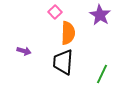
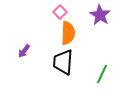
pink square: moved 5 px right
purple arrow: rotated 112 degrees clockwise
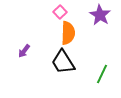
black trapezoid: rotated 36 degrees counterclockwise
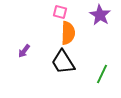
pink square: rotated 32 degrees counterclockwise
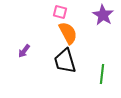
purple star: moved 3 px right
orange semicircle: rotated 30 degrees counterclockwise
black trapezoid: moved 2 px right, 1 px up; rotated 16 degrees clockwise
green line: rotated 18 degrees counterclockwise
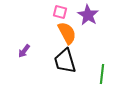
purple star: moved 15 px left
orange semicircle: moved 1 px left
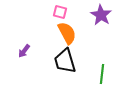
purple star: moved 13 px right
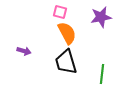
purple star: moved 2 px down; rotated 30 degrees clockwise
purple arrow: rotated 112 degrees counterclockwise
black trapezoid: moved 1 px right, 1 px down
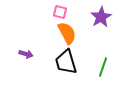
purple star: rotated 20 degrees counterclockwise
purple arrow: moved 2 px right, 3 px down
green line: moved 1 px right, 7 px up; rotated 12 degrees clockwise
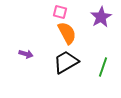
black trapezoid: rotated 76 degrees clockwise
